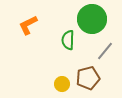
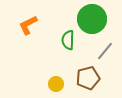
yellow circle: moved 6 px left
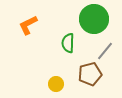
green circle: moved 2 px right
green semicircle: moved 3 px down
brown pentagon: moved 2 px right, 4 px up
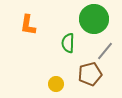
orange L-shape: rotated 55 degrees counterclockwise
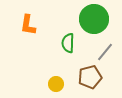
gray line: moved 1 px down
brown pentagon: moved 3 px down
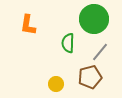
gray line: moved 5 px left
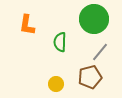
orange L-shape: moved 1 px left
green semicircle: moved 8 px left, 1 px up
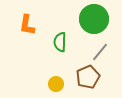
brown pentagon: moved 2 px left; rotated 10 degrees counterclockwise
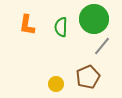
green semicircle: moved 1 px right, 15 px up
gray line: moved 2 px right, 6 px up
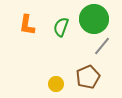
green semicircle: rotated 18 degrees clockwise
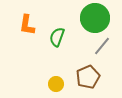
green circle: moved 1 px right, 1 px up
green semicircle: moved 4 px left, 10 px down
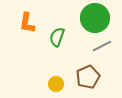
orange L-shape: moved 2 px up
gray line: rotated 24 degrees clockwise
